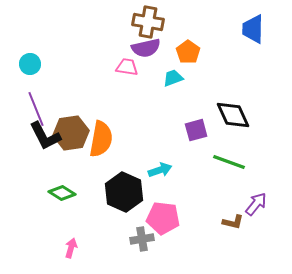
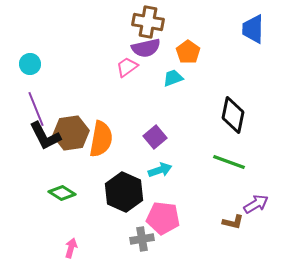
pink trapezoid: rotated 45 degrees counterclockwise
black diamond: rotated 36 degrees clockwise
purple square: moved 41 px left, 7 px down; rotated 25 degrees counterclockwise
purple arrow: rotated 20 degrees clockwise
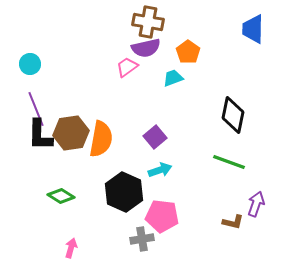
black L-shape: moved 5 px left, 1 px up; rotated 28 degrees clockwise
green diamond: moved 1 px left, 3 px down
purple arrow: rotated 40 degrees counterclockwise
pink pentagon: moved 1 px left, 2 px up
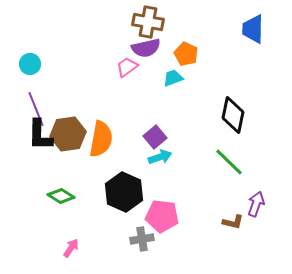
orange pentagon: moved 2 px left, 2 px down; rotated 10 degrees counterclockwise
brown hexagon: moved 3 px left, 1 px down
green line: rotated 24 degrees clockwise
cyan arrow: moved 13 px up
pink arrow: rotated 18 degrees clockwise
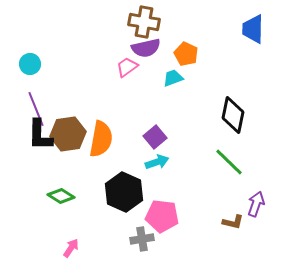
brown cross: moved 4 px left
cyan arrow: moved 3 px left, 5 px down
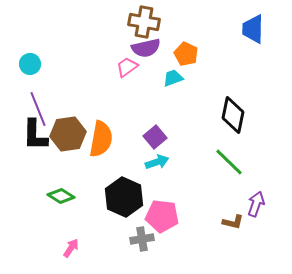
purple line: moved 2 px right
black L-shape: moved 5 px left
black hexagon: moved 5 px down
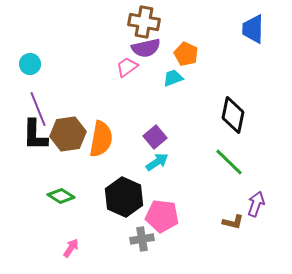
cyan arrow: rotated 15 degrees counterclockwise
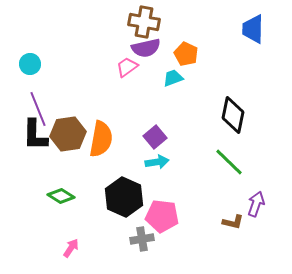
cyan arrow: rotated 25 degrees clockwise
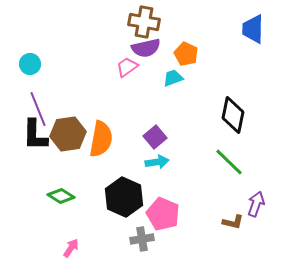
pink pentagon: moved 1 px right, 2 px up; rotated 16 degrees clockwise
